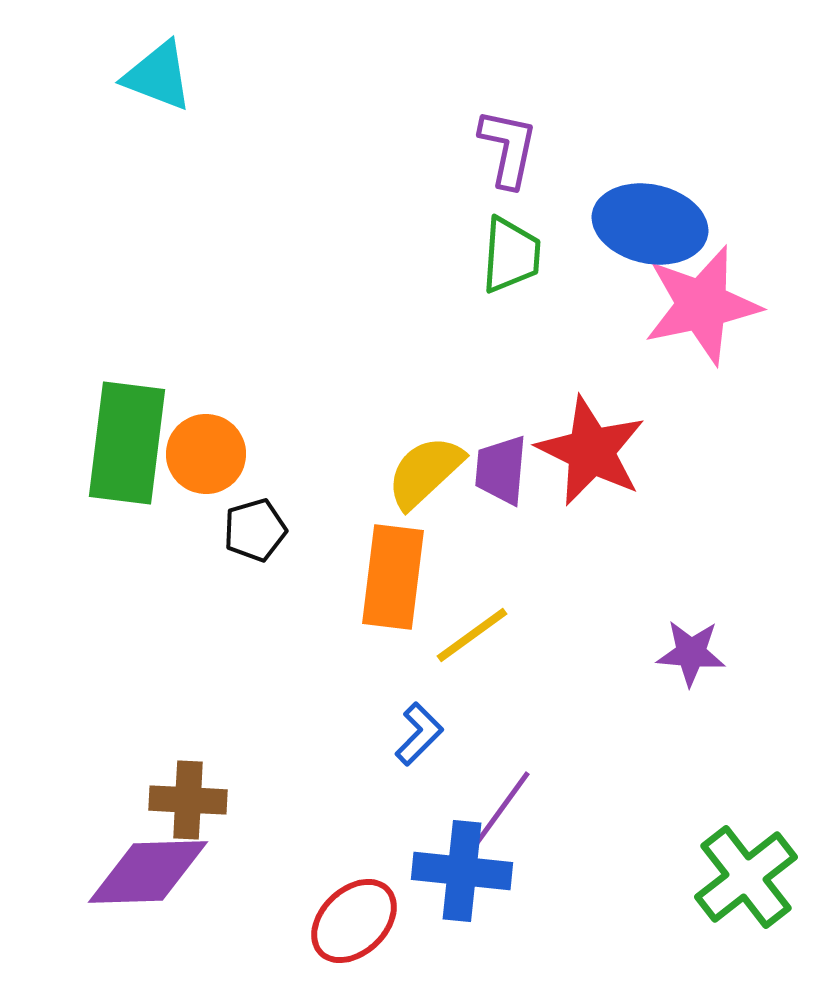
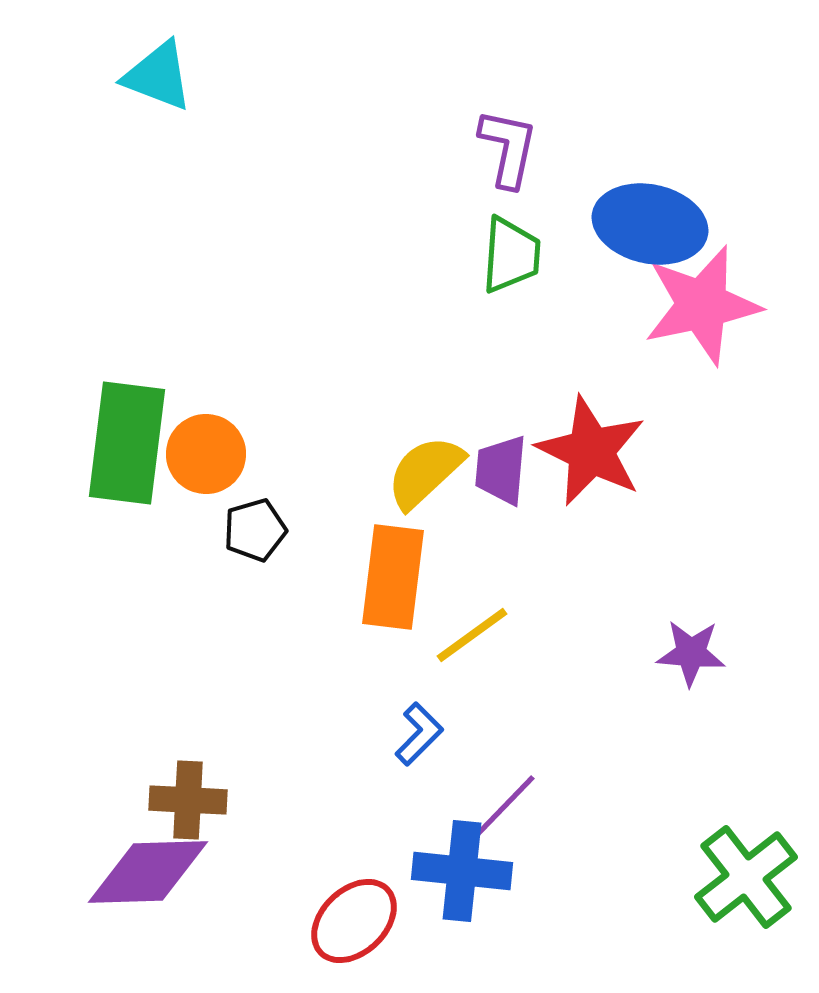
purple line: rotated 8 degrees clockwise
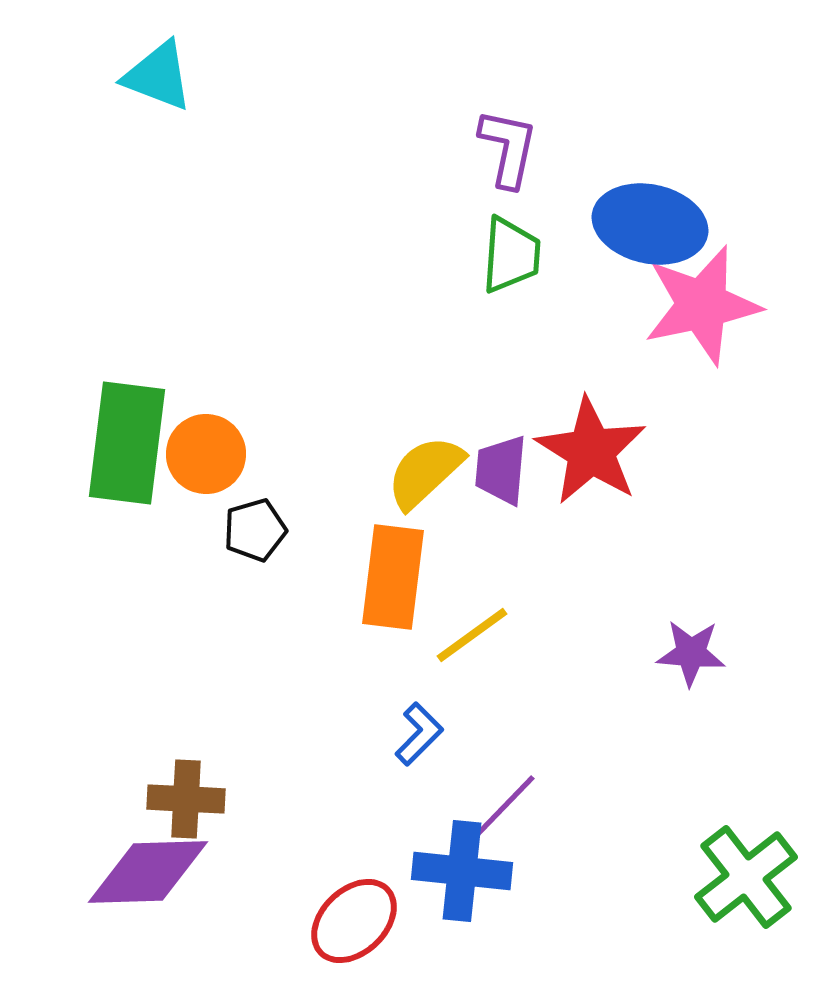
red star: rotated 6 degrees clockwise
brown cross: moved 2 px left, 1 px up
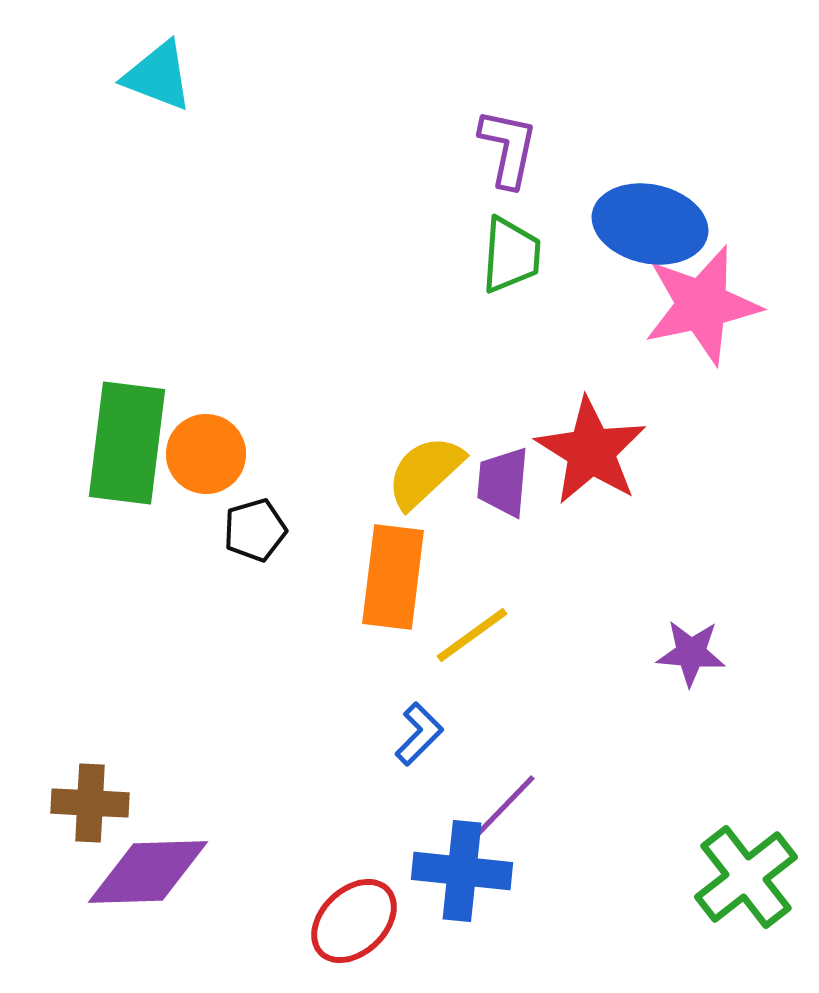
purple trapezoid: moved 2 px right, 12 px down
brown cross: moved 96 px left, 4 px down
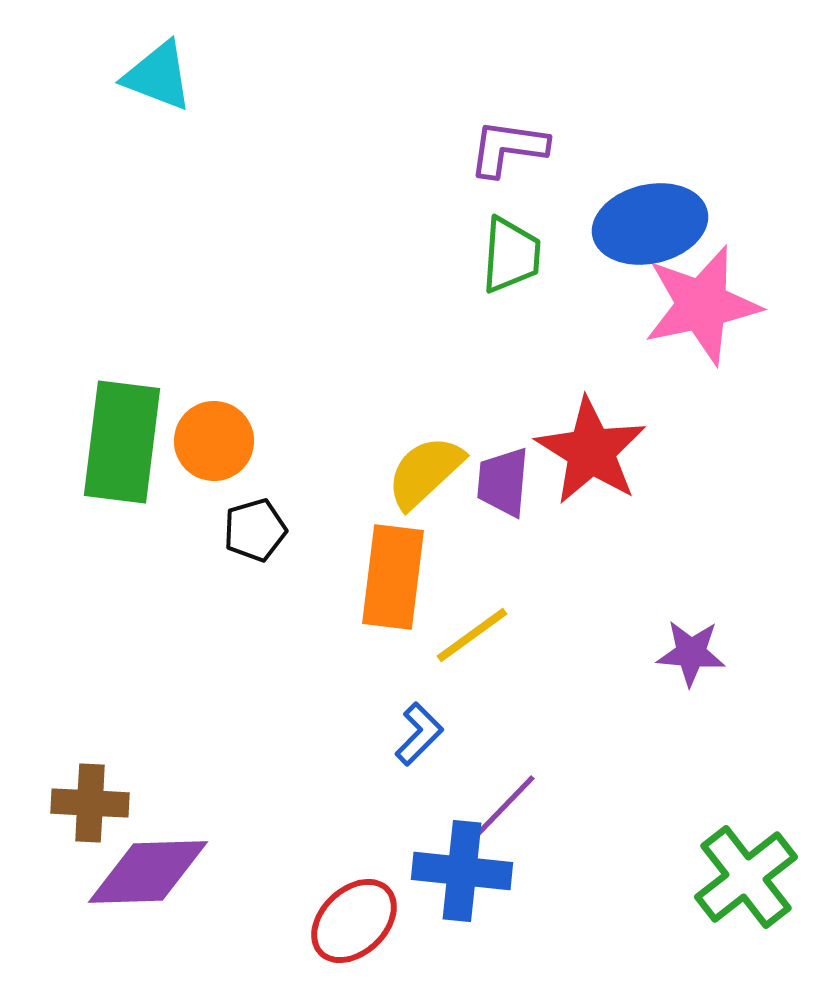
purple L-shape: rotated 94 degrees counterclockwise
blue ellipse: rotated 25 degrees counterclockwise
green rectangle: moved 5 px left, 1 px up
orange circle: moved 8 px right, 13 px up
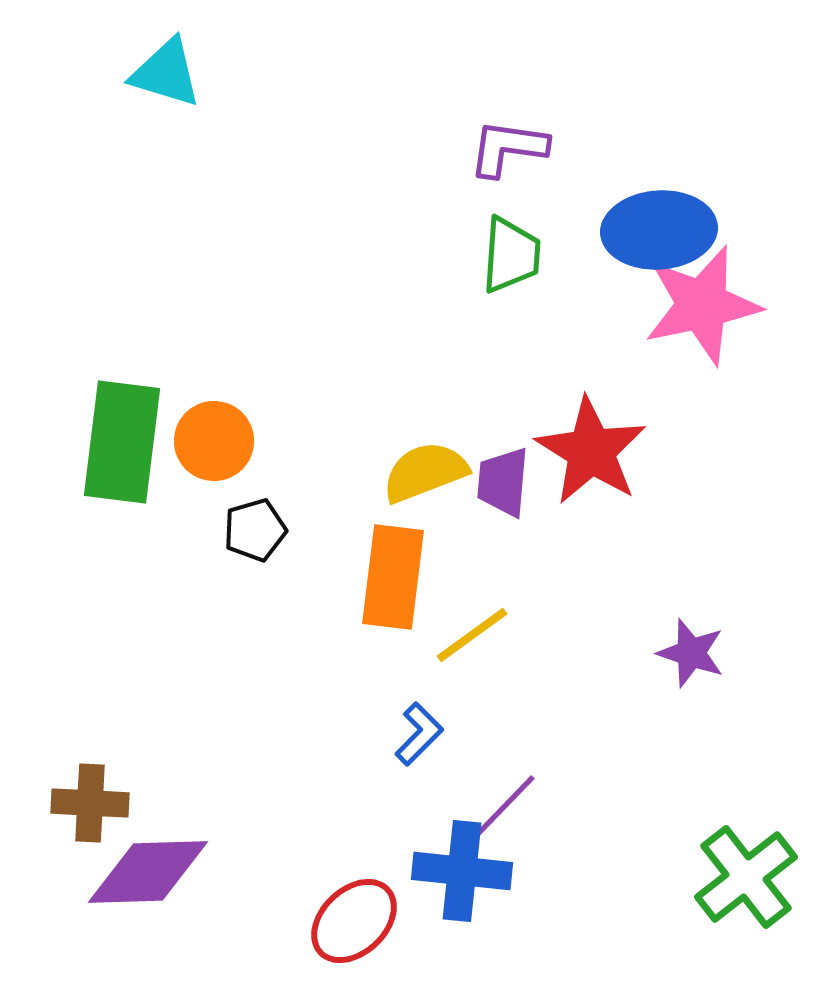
cyan triangle: moved 8 px right, 3 px up; rotated 4 degrees counterclockwise
blue ellipse: moved 9 px right, 6 px down; rotated 9 degrees clockwise
yellow semicircle: rotated 22 degrees clockwise
purple star: rotated 14 degrees clockwise
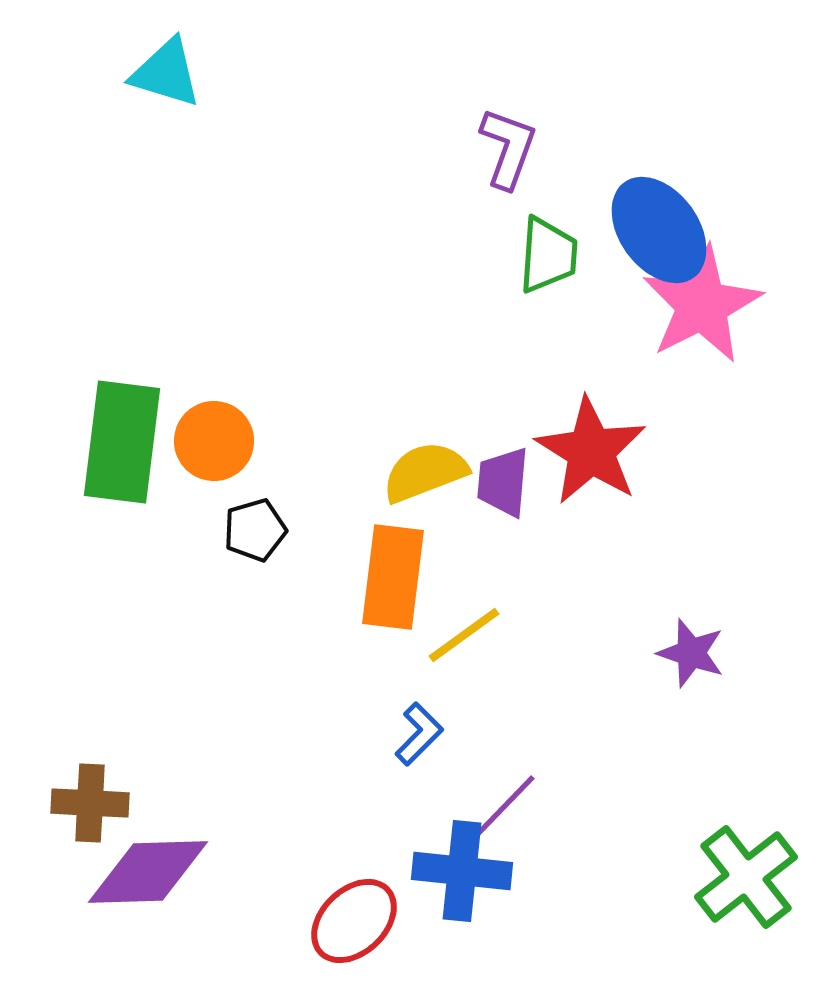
purple L-shape: rotated 102 degrees clockwise
blue ellipse: rotated 58 degrees clockwise
green trapezoid: moved 37 px right
pink star: rotated 15 degrees counterclockwise
yellow line: moved 8 px left
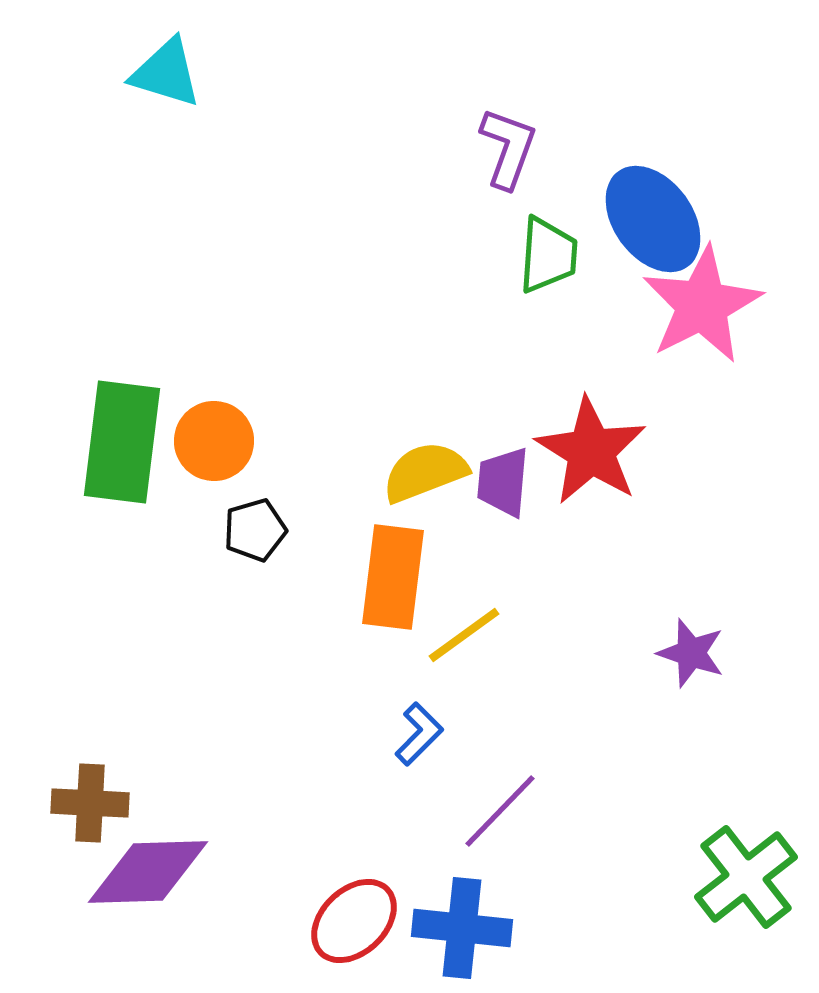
blue ellipse: moved 6 px left, 11 px up
blue cross: moved 57 px down
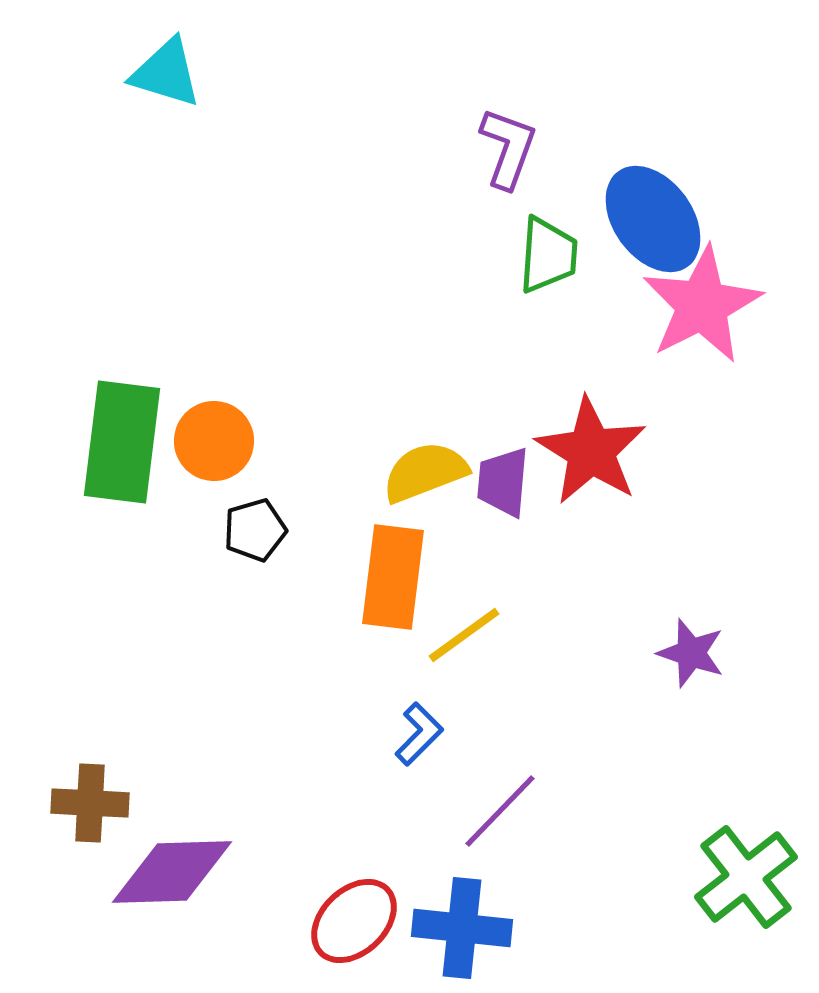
purple diamond: moved 24 px right
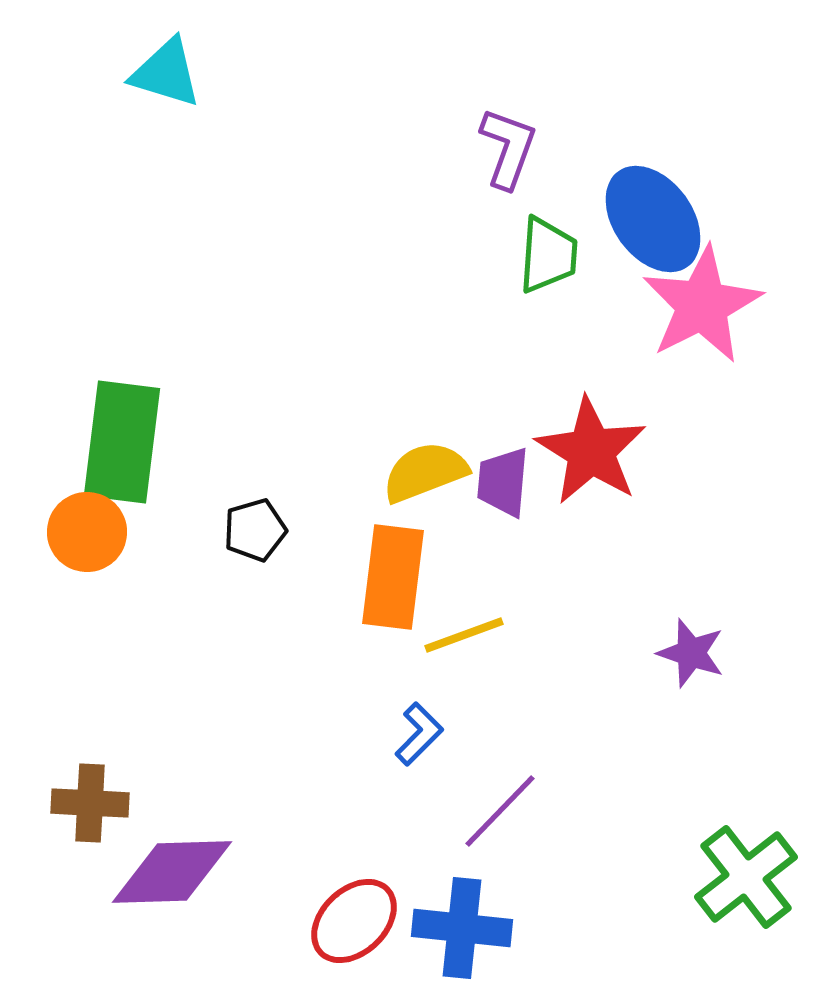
orange circle: moved 127 px left, 91 px down
yellow line: rotated 16 degrees clockwise
